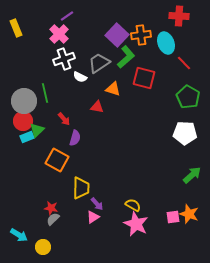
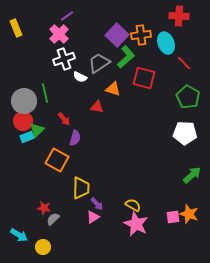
red star: moved 7 px left
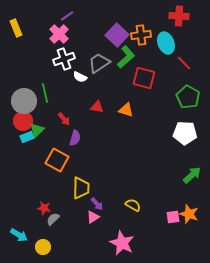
orange triangle: moved 13 px right, 21 px down
pink star: moved 14 px left, 19 px down
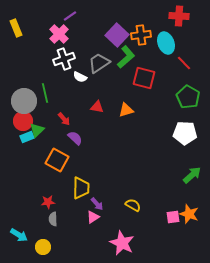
purple line: moved 3 px right
orange triangle: rotated 35 degrees counterclockwise
purple semicircle: rotated 63 degrees counterclockwise
red star: moved 4 px right, 6 px up; rotated 16 degrees counterclockwise
gray semicircle: rotated 48 degrees counterclockwise
